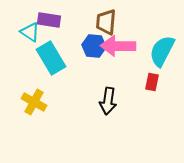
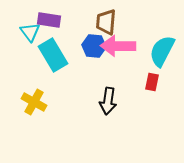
cyan triangle: rotated 20 degrees clockwise
cyan rectangle: moved 2 px right, 3 px up
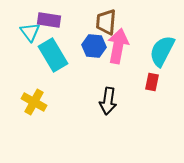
pink arrow: rotated 100 degrees clockwise
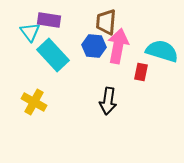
cyan semicircle: rotated 80 degrees clockwise
cyan rectangle: rotated 12 degrees counterclockwise
red rectangle: moved 11 px left, 10 px up
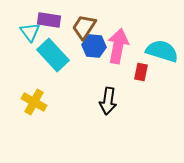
brown trapezoid: moved 22 px left, 5 px down; rotated 28 degrees clockwise
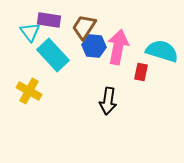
pink arrow: moved 1 px down
yellow cross: moved 5 px left, 11 px up
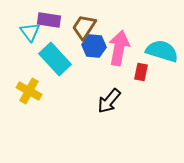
pink arrow: moved 1 px right, 1 px down
cyan rectangle: moved 2 px right, 4 px down
black arrow: moved 1 px right; rotated 32 degrees clockwise
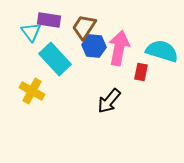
cyan triangle: moved 1 px right
yellow cross: moved 3 px right
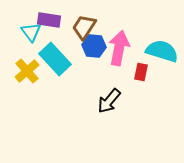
yellow cross: moved 5 px left, 20 px up; rotated 20 degrees clockwise
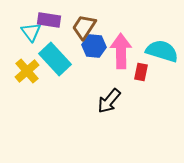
pink arrow: moved 2 px right, 3 px down; rotated 12 degrees counterclockwise
